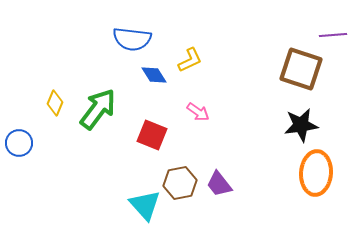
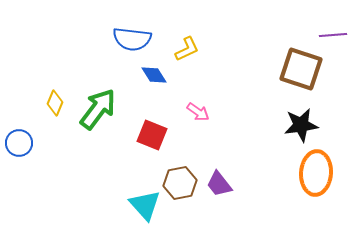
yellow L-shape: moved 3 px left, 11 px up
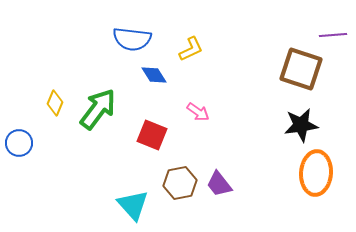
yellow L-shape: moved 4 px right
cyan triangle: moved 12 px left
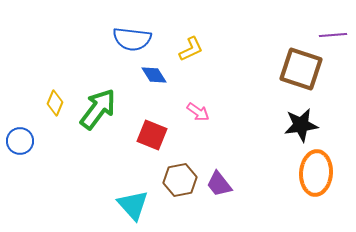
blue circle: moved 1 px right, 2 px up
brown hexagon: moved 3 px up
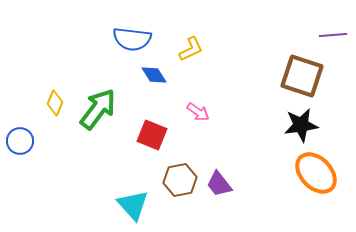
brown square: moved 1 px right, 7 px down
orange ellipse: rotated 48 degrees counterclockwise
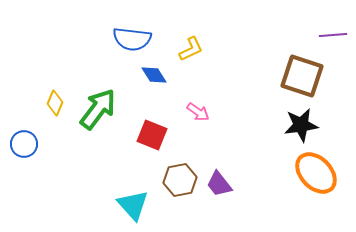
blue circle: moved 4 px right, 3 px down
